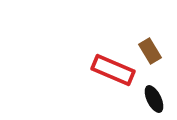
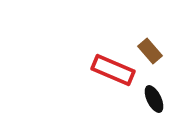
brown rectangle: rotated 10 degrees counterclockwise
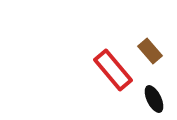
red rectangle: rotated 27 degrees clockwise
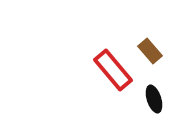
black ellipse: rotated 8 degrees clockwise
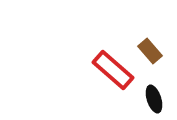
red rectangle: rotated 9 degrees counterclockwise
